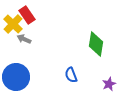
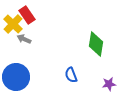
purple star: rotated 16 degrees clockwise
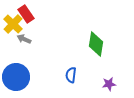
red rectangle: moved 1 px left, 1 px up
blue semicircle: rotated 28 degrees clockwise
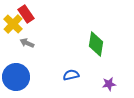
gray arrow: moved 3 px right, 4 px down
blue semicircle: rotated 70 degrees clockwise
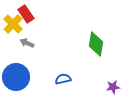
blue semicircle: moved 8 px left, 4 px down
purple star: moved 4 px right, 3 px down
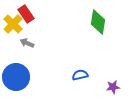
green diamond: moved 2 px right, 22 px up
blue semicircle: moved 17 px right, 4 px up
